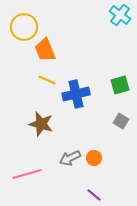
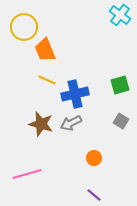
blue cross: moved 1 px left
gray arrow: moved 1 px right, 35 px up
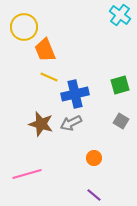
yellow line: moved 2 px right, 3 px up
